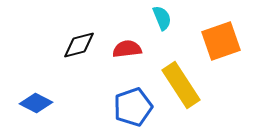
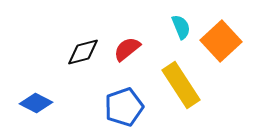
cyan semicircle: moved 19 px right, 9 px down
orange square: rotated 24 degrees counterclockwise
black diamond: moved 4 px right, 7 px down
red semicircle: rotated 32 degrees counterclockwise
blue pentagon: moved 9 px left
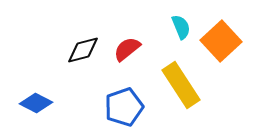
black diamond: moved 2 px up
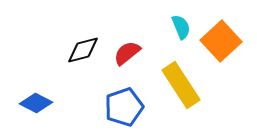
red semicircle: moved 4 px down
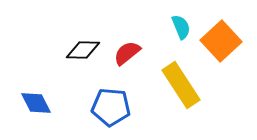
black diamond: rotated 16 degrees clockwise
blue diamond: rotated 36 degrees clockwise
blue pentagon: moved 13 px left; rotated 24 degrees clockwise
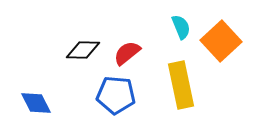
yellow rectangle: rotated 21 degrees clockwise
blue pentagon: moved 5 px right, 12 px up
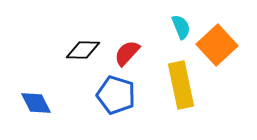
orange square: moved 4 px left, 4 px down
red semicircle: rotated 8 degrees counterclockwise
blue pentagon: rotated 12 degrees clockwise
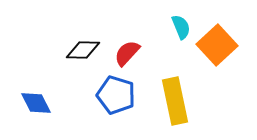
yellow rectangle: moved 6 px left, 16 px down
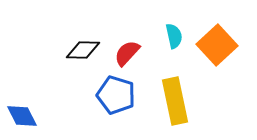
cyan semicircle: moved 7 px left, 9 px down; rotated 10 degrees clockwise
blue diamond: moved 14 px left, 13 px down
